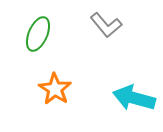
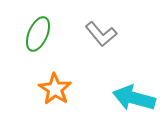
gray L-shape: moved 5 px left, 9 px down
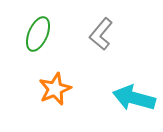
gray L-shape: rotated 80 degrees clockwise
orange star: rotated 16 degrees clockwise
